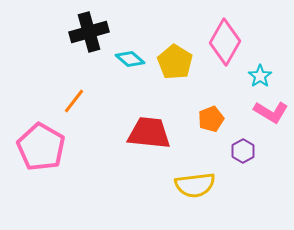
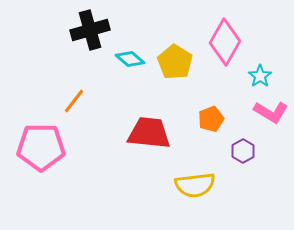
black cross: moved 1 px right, 2 px up
pink pentagon: rotated 30 degrees counterclockwise
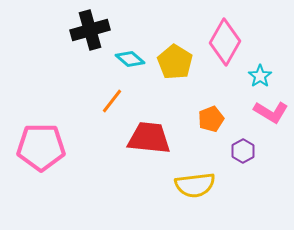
orange line: moved 38 px right
red trapezoid: moved 5 px down
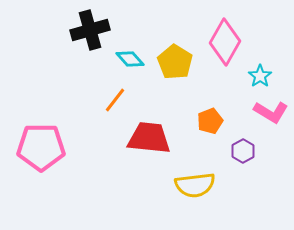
cyan diamond: rotated 8 degrees clockwise
orange line: moved 3 px right, 1 px up
orange pentagon: moved 1 px left, 2 px down
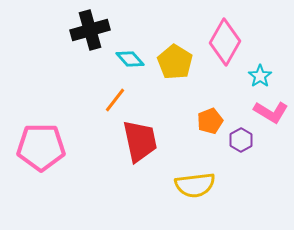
red trapezoid: moved 9 px left, 3 px down; rotated 72 degrees clockwise
purple hexagon: moved 2 px left, 11 px up
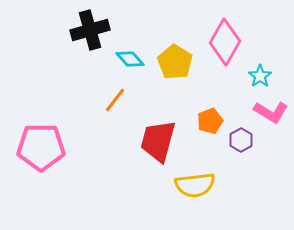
red trapezoid: moved 18 px right; rotated 153 degrees counterclockwise
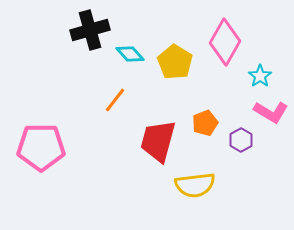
cyan diamond: moved 5 px up
orange pentagon: moved 5 px left, 2 px down
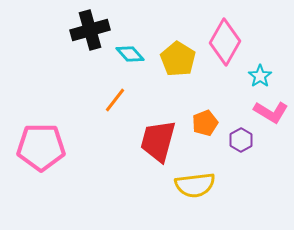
yellow pentagon: moved 3 px right, 3 px up
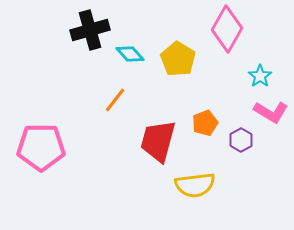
pink diamond: moved 2 px right, 13 px up
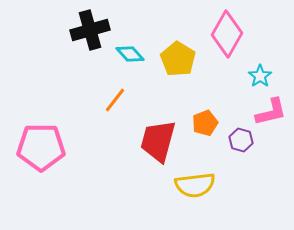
pink diamond: moved 5 px down
pink L-shape: rotated 44 degrees counterclockwise
purple hexagon: rotated 15 degrees counterclockwise
